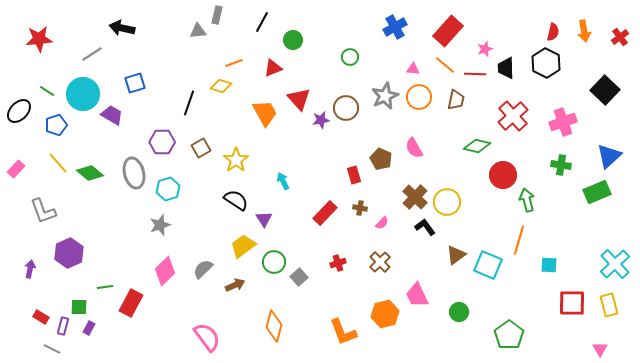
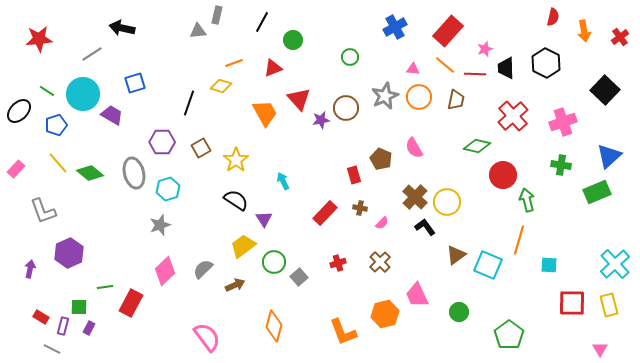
red semicircle at (553, 32): moved 15 px up
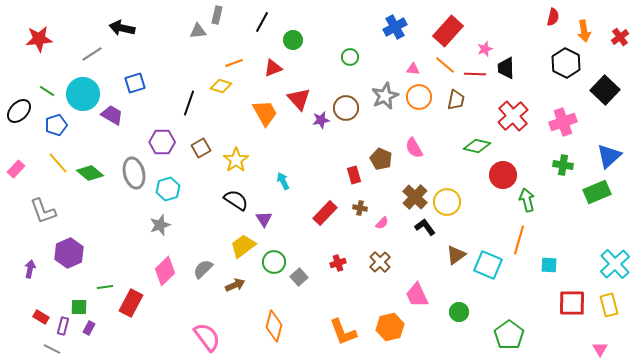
black hexagon at (546, 63): moved 20 px right
green cross at (561, 165): moved 2 px right
orange hexagon at (385, 314): moved 5 px right, 13 px down
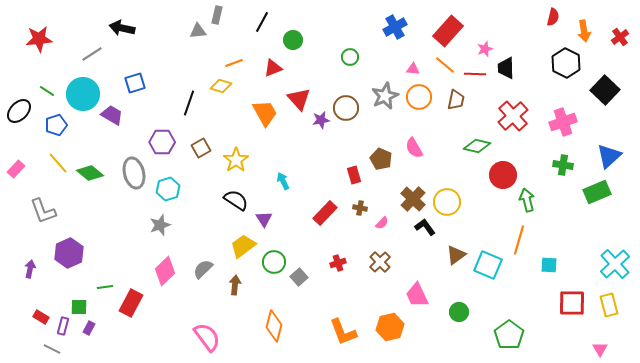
brown cross at (415, 197): moved 2 px left, 2 px down
brown arrow at (235, 285): rotated 60 degrees counterclockwise
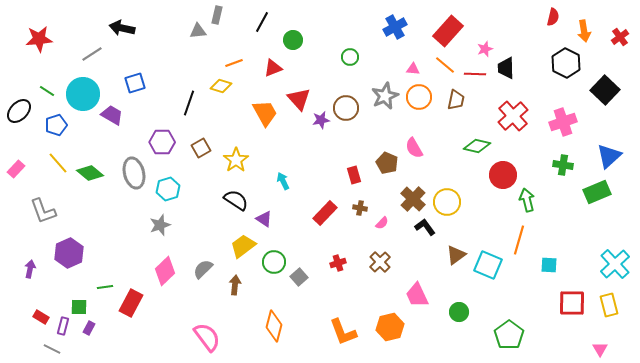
brown pentagon at (381, 159): moved 6 px right, 4 px down
purple triangle at (264, 219): rotated 24 degrees counterclockwise
